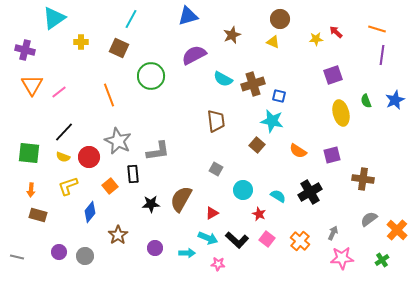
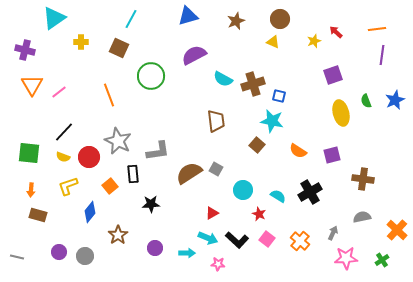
orange line at (377, 29): rotated 24 degrees counterclockwise
brown star at (232, 35): moved 4 px right, 14 px up
yellow star at (316, 39): moved 2 px left, 2 px down; rotated 16 degrees counterclockwise
brown semicircle at (181, 199): moved 8 px right, 26 px up; rotated 28 degrees clockwise
gray semicircle at (369, 219): moved 7 px left, 2 px up; rotated 24 degrees clockwise
pink star at (342, 258): moved 4 px right
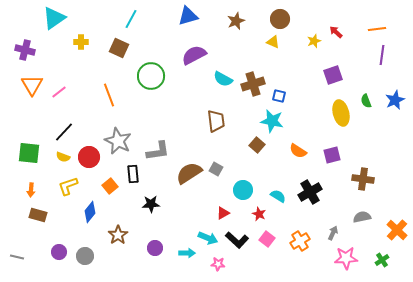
red triangle at (212, 213): moved 11 px right
orange cross at (300, 241): rotated 18 degrees clockwise
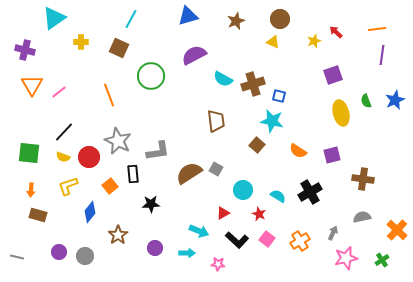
cyan arrow at (208, 238): moved 9 px left, 7 px up
pink star at (346, 258): rotated 10 degrees counterclockwise
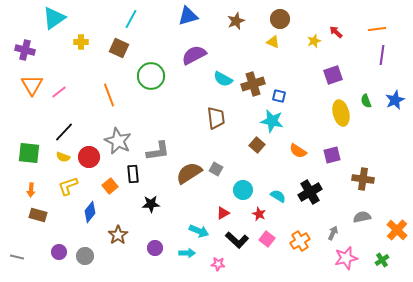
brown trapezoid at (216, 121): moved 3 px up
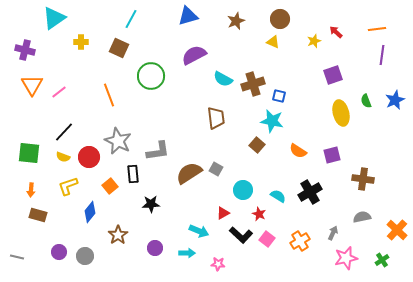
black L-shape at (237, 240): moved 4 px right, 5 px up
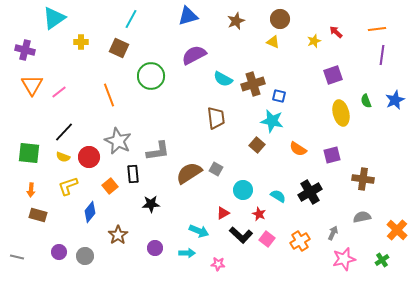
orange semicircle at (298, 151): moved 2 px up
pink star at (346, 258): moved 2 px left, 1 px down
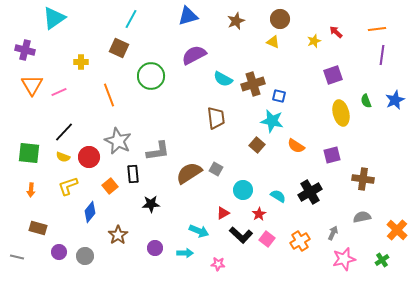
yellow cross at (81, 42): moved 20 px down
pink line at (59, 92): rotated 14 degrees clockwise
orange semicircle at (298, 149): moved 2 px left, 3 px up
red star at (259, 214): rotated 16 degrees clockwise
brown rectangle at (38, 215): moved 13 px down
cyan arrow at (187, 253): moved 2 px left
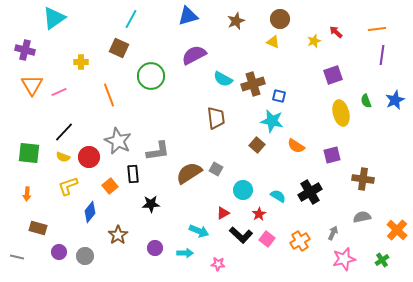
orange arrow at (31, 190): moved 4 px left, 4 px down
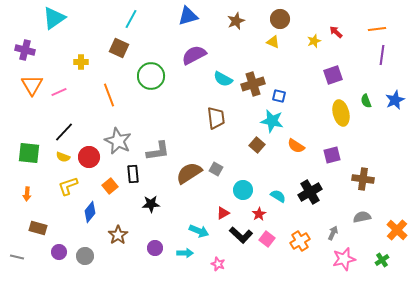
pink star at (218, 264): rotated 16 degrees clockwise
